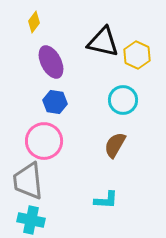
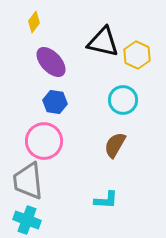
purple ellipse: rotated 16 degrees counterclockwise
cyan cross: moved 4 px left; rotated 8 degrees clockwise
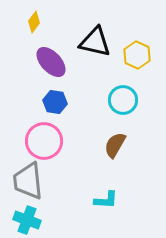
black triangle: moved 8 px left
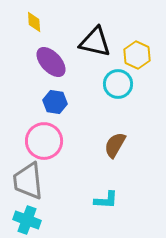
yellow diamond: rotated 40 degrees counterclockwise
cyan circle: moved 5 px left, 16 px up
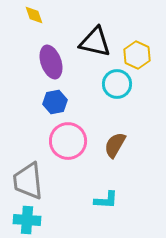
yellow diamond: moved 7 px up; rotated 15 degrees counterclockwise
purple ellipse: rotated 24 degrees clockwise
cyan circle: moved 1 px left
blue hexagon: rotated 20 degrees counterclockwise
pink circle: moved 24 px right
cyan cross: rotated 16 degrees counterclockwise
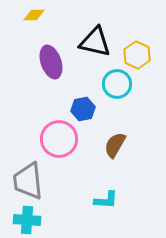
yellow diamond: rotated 70 degrees counterclockwise
blue hexagon: moved 28 px right, 7 px down
pink circle: moved 9 px left, 2 px up
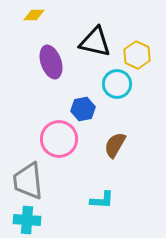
cyan L-shape: moved 4 px left
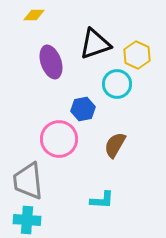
black triangle: moved 2 px down; rotated 32 degrees counterclockwise
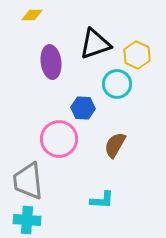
yellow diamond: moved 2 px left
purple ellipse: rotated 12 degrees clockwise
blue hexagon: moved 1 px up; rotated 15 degrees clockwise
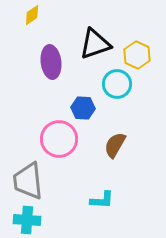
yellow diamond: rotated 35 degrees counterclockwise
